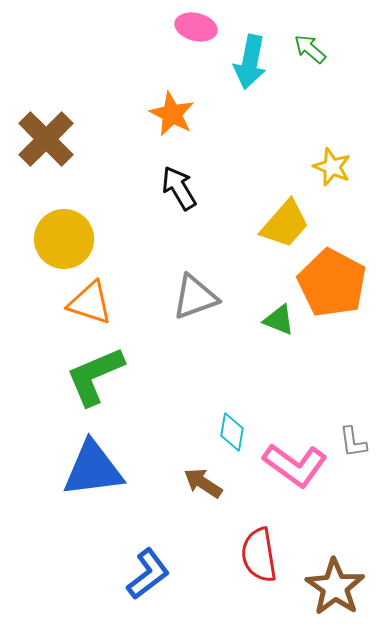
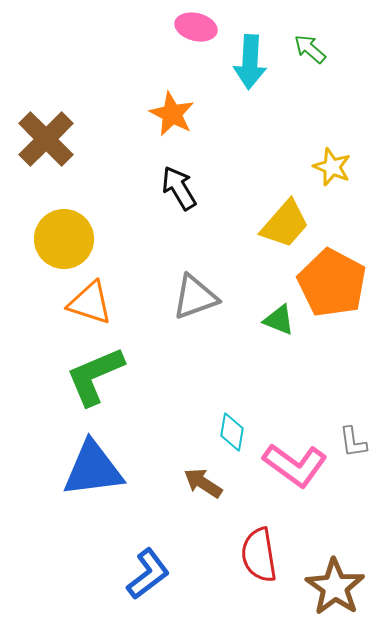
cyan arrow: rotated 8 degrees counterclockwise
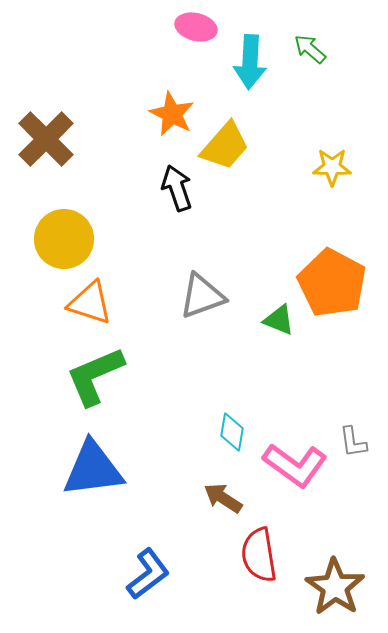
yellow star: rotated 21 degrees counterclockwise
black arrow: moved 2 px left; rotated 12 degrees clockwise
yellow trapezoid: moved 60 px left, 78 px up
gray triangle: moved 7 px right, 1 px up
brown arrow: moved 20 px right, 15 px down
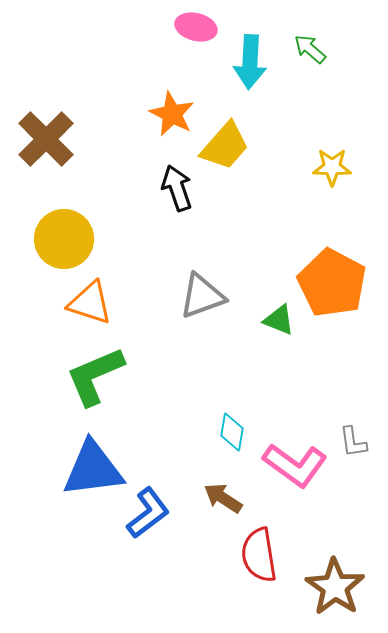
blue L-shape: moved 61 px up
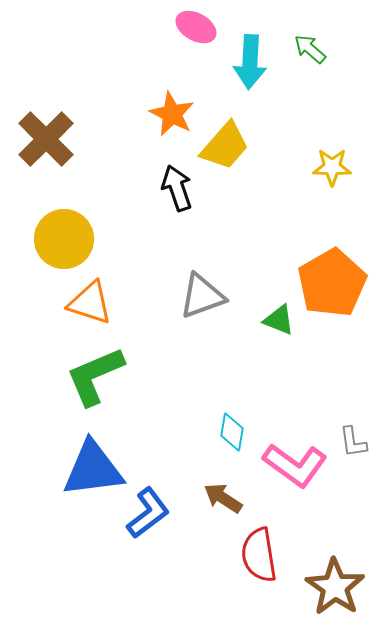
pink ellipse: rotated 15 degrees clockwise
orange pentagon: rotated 14 degrees clockwise
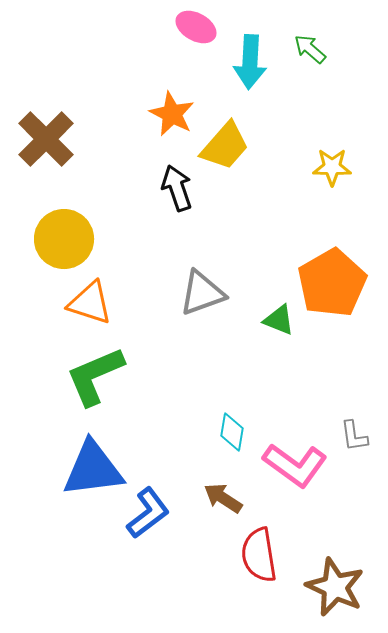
gray triangle: moved 3 px up
gray L-shape: moved 1 px right, 6 px up
brown star: rotated 10 degrees counterclockwise
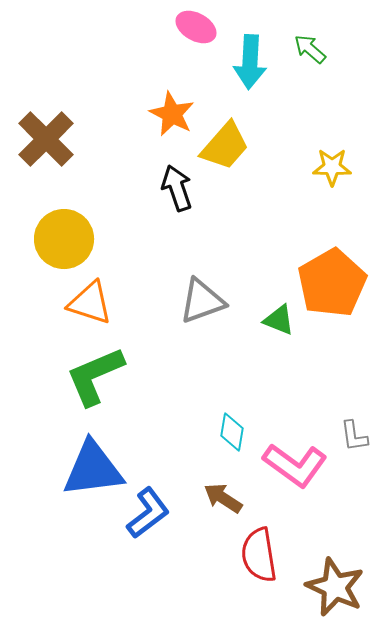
gray triangle: moved 8 px down
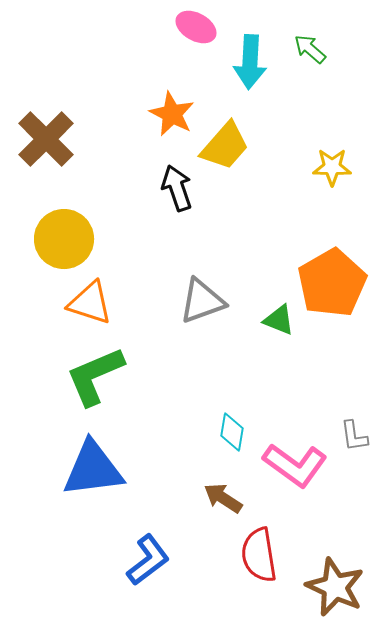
blue L-shape: moved 47 px down
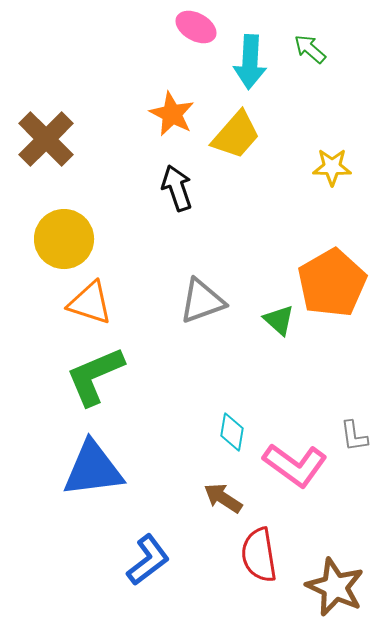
yellow trapezoid: moved 11 px right, 11 px up
green triangle: rotated 20 degrees clockwise
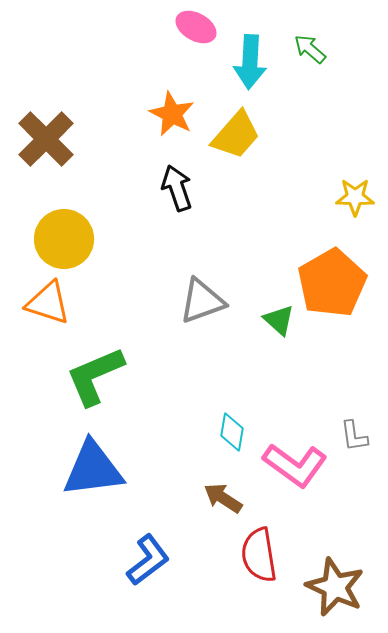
yellow star: moved 23 px right, 30 px down
orange triangle: moved 42 px left
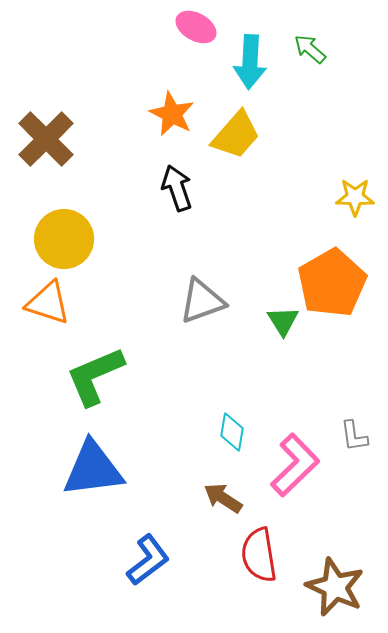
green triangle: moved 4 px right, 1 px down; rotated 16 degrees clockwise
pink L-shape: rotated 80 degrees counterclockwise
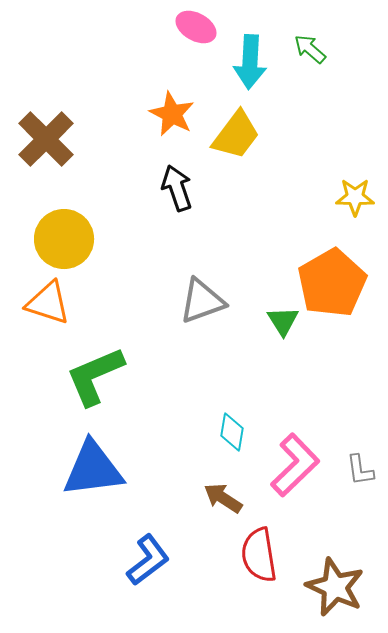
yellow trapezoid: rotated 4 degrees counterclockwise
gray L-shape: moved 6 px right, 34 px down
